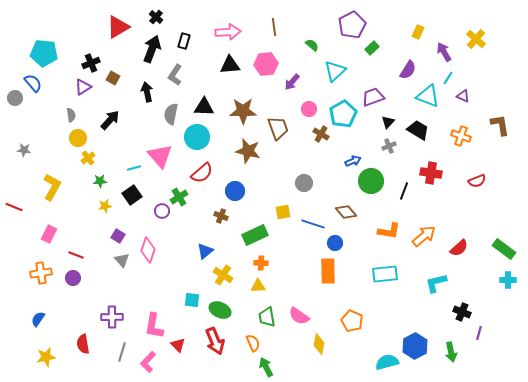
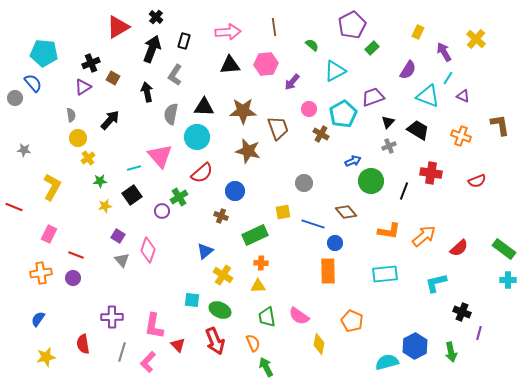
cyan triangle at (335, 71): rotated 15 degrees clockwise
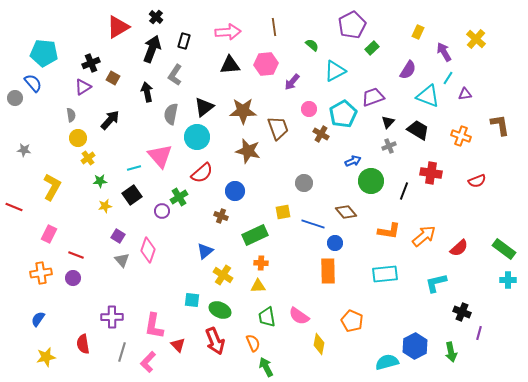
purple triangle at (463, 96): moved 2 px right, 2 px up; rotated 32 degrees counterclockwise
black triangle at (204, 107): rotated 40 degrees counterclockwise
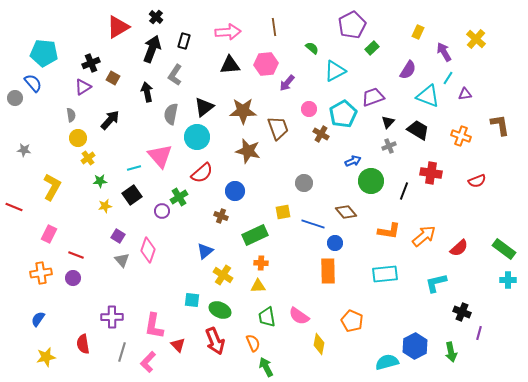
green semicircle at (312, 45): moved 3 px down
purple arrow at (292, 82): moved 5 px left, 1 px down
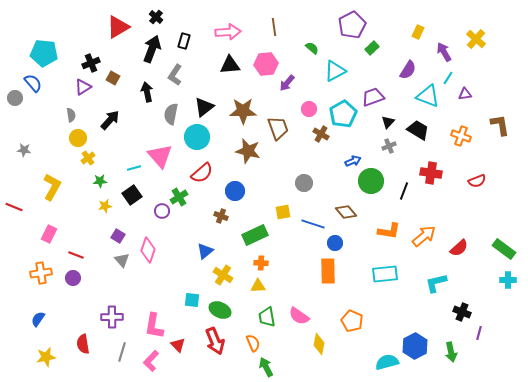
pink L-shape at (148, 362): moved 3 px right, 1 px up
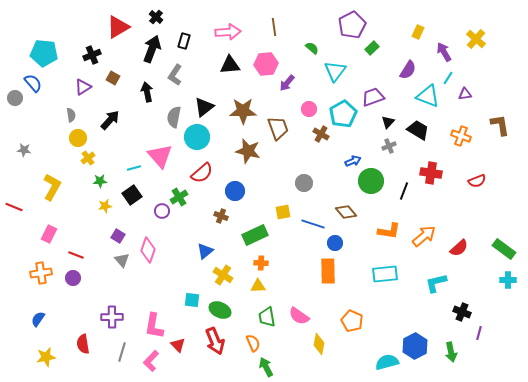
black cross at (91, 63): moved 1 px right, 8 px up
cyan triangle at (335, 71): rotated 25 degrees counterclockwise
gray semicircle at (171, 114): moved 3 px right, 3 px down
